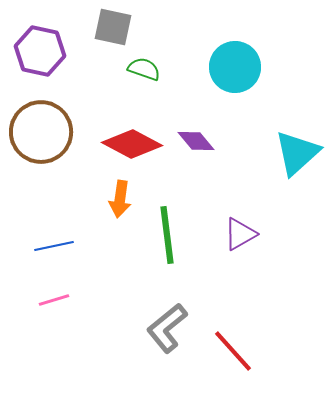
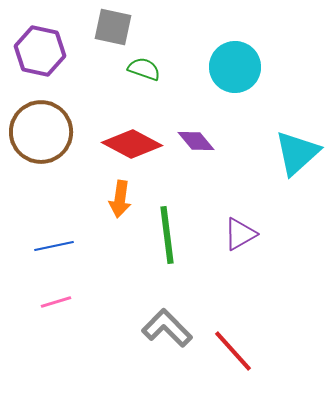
pink line: moved 2 px right, 2 px down
gray L-shape: rotated 84 degrees clockwise
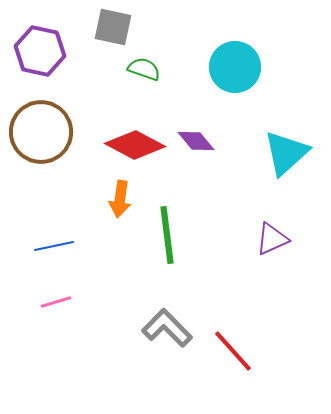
red diamond: moved 3 px right, 1 px down
cyan triangle: moved 11 px left
purple triangle: moved 32 px right, 5 px down; rotated 6 degrees clockwise
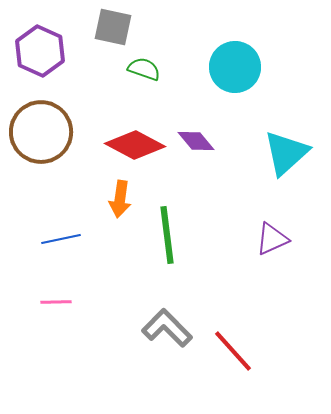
purple hexagon: rotated 12 degrees clockwise
blue line: moved 7 px right, 7 px up
pink line: rotated 16 degrees clockwise
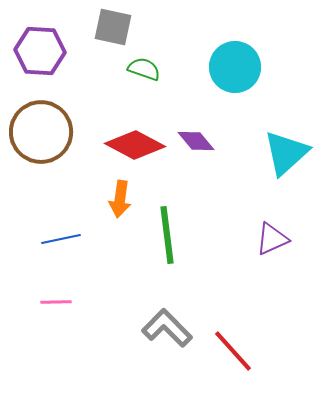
purple hexagon: rotated 21 degrees counterclockwise
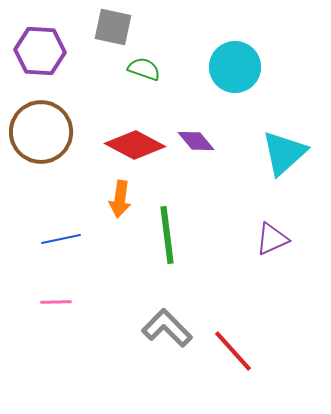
cyan triangle: moved 2 px left
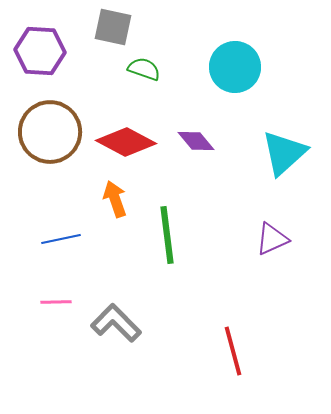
brown circle: moved 9 px right
red diamond: moved 9 px left, 3 px up
orange arrow: moved 5 px left; rotated 153 degrees clockwise
gray L-shape: moved 51 px left, 5 px up
red line: rotated 27 degrees clockwise
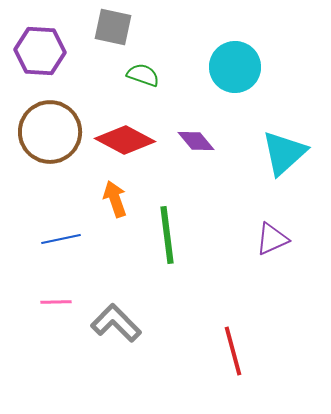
green semicircle: moved 1 px left, 6 px down
red diamond: moved 1 px left, 2 px up
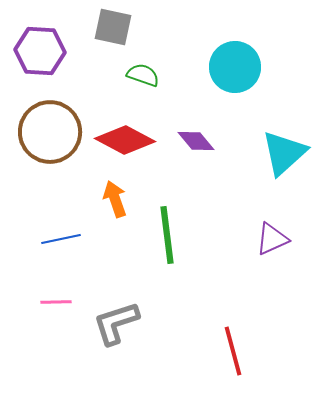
gray L-shape: rotated 63 degrees counterclockwise
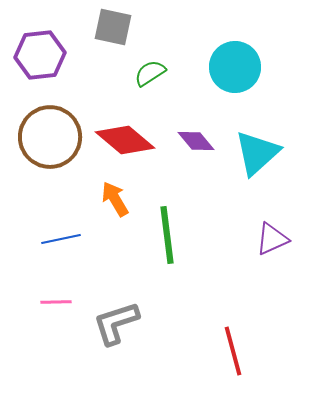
purple hexagon: moved 4 px down; rotated 9 degrees counterclockwise
green semicircle: moved 7 px right, 2 px up; rotated 52 degrees counterclockwise
brown circle: moved 5 px down
red diamond: rotated 12 degrees clockwise
cyan triangle: moved 27 px left
orange arrow: rotated 12 degrees counterclockwise
